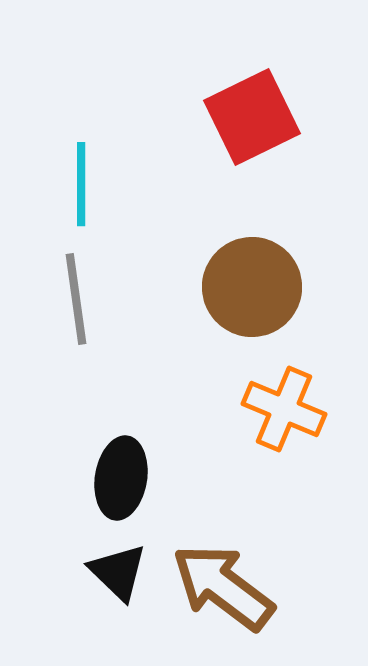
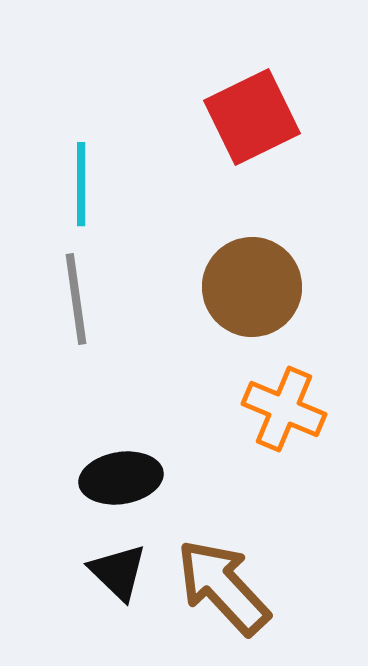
black ellipse: rotated 72 degrees clockwise
brown arrow: rotated 10 degrees clockwise
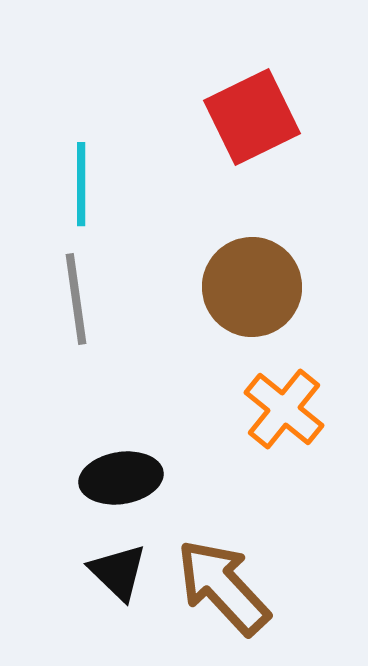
orange cross: rotated 16 degrees clockwise
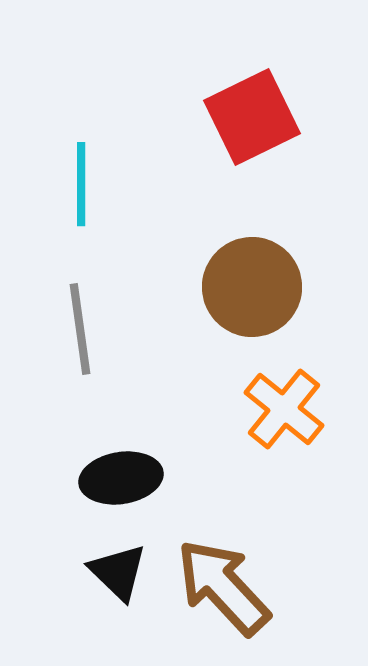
gray line: moved 4 px right, 30 px down
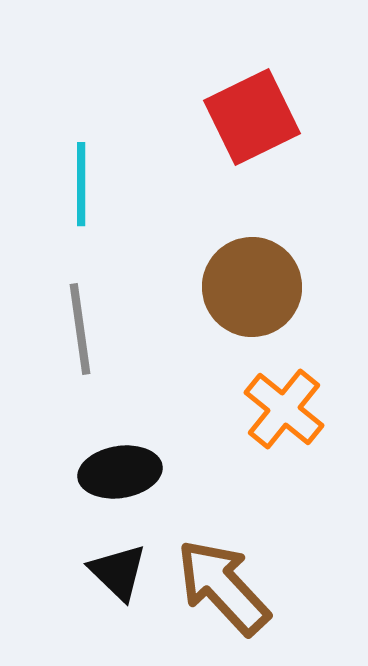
black ellipse: moved 1 px left, 6 px up
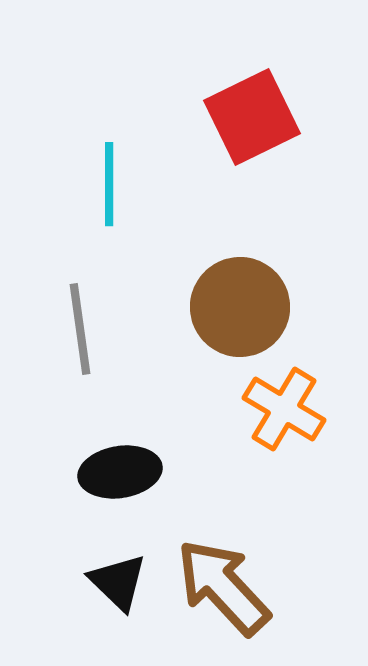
cyan line: moved 28 px right
brown circle: moved 12 px left, 20 px down
orange cross: rotated 8 degrees counterclockwise
black triangle: moved 10 px down
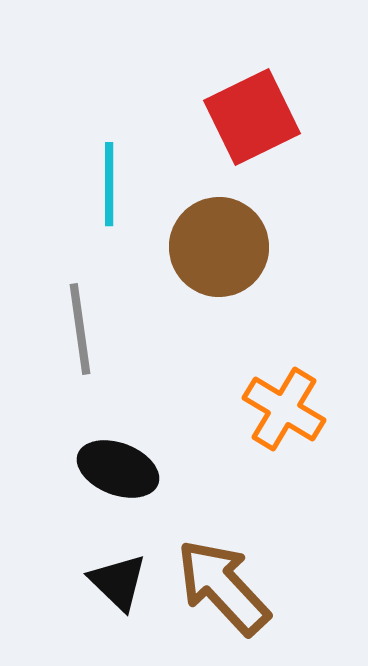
brown circle: moved 21 px left, 60 px up
black ellipse: moved 2 px left, 3 px up; rotated 30 degrees clockwise
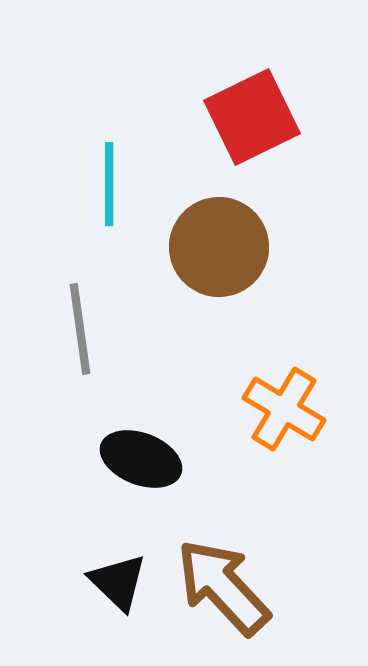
black ellipse: moved 23 px right, 10 px up
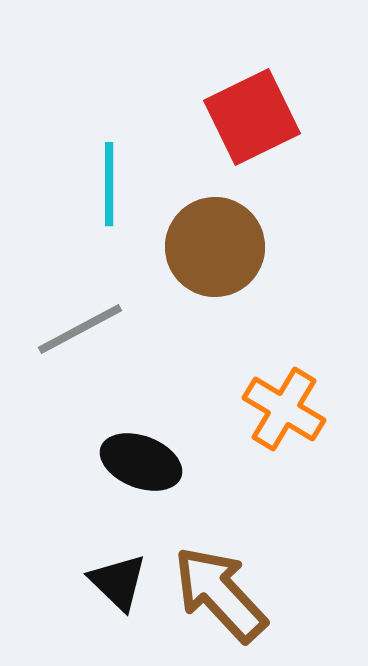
brown circle: moved 4 px left
gray line: rotated 70 degrees clockwise
black ellipse: moved 3 px down
brown arrow: moved 3 px left, 7 px down
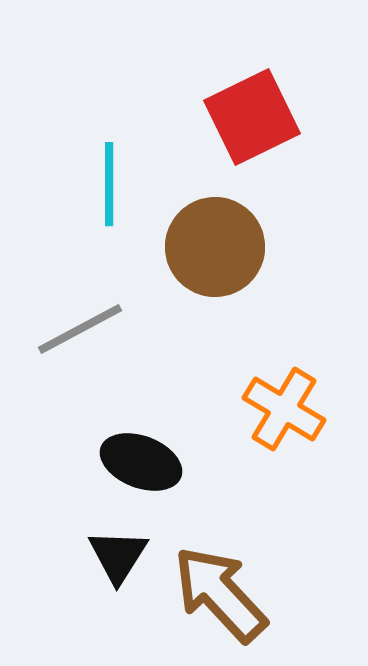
black triangle: moved 26 px up; rotated 18 degrees clockwise
